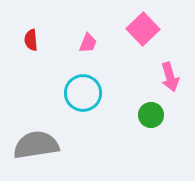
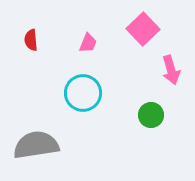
pink arrow: moved 1 px right, 7 px up
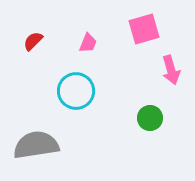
pink square: moved 1 px right; rotated 28 degrees clockwise
red semicircle: moved 2 px right, 1 px down; rotated 50 degrees clockwise
cyan circle: moved 7 px left, 2 px up
green circle: moved 1 px left, 3 px down
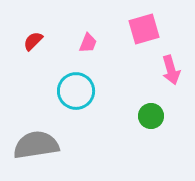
green circle: moved 1 px right, 2 px up
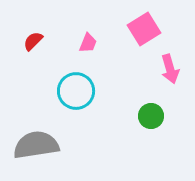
pink square: rotated 16 degrees counterclockwise
pink arrow: moved 1 px left, 1 px up
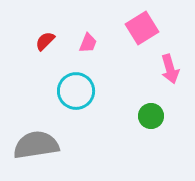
pink square: moved 2 px left, 1 px up
red semicircle: moved 12 px right
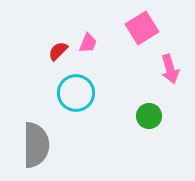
red semicircle: moved 13 px right, 10 px down
cyan circle: moved 2 px down
green circle: moved 2 px left
gray semicircle: rotated 99 degrees clockwise
